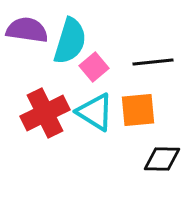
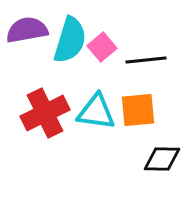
purple semicircle: rotated 18 degrees counterclockwise
cyan semicircle: moved 1 px up
black line: moved 7 px left, 2 px up
pink square: moved 8 px right, 20 px up
cyan triangle: moved 1 px right; rotated 24 degrees counterclockwise
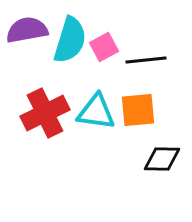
pink square: moved 2 px right; rotated 12 degrees clockwise
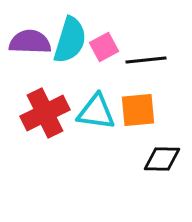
purple semicircle: moved 3 px right, 12 px down; rotated 12 degrees clockwise
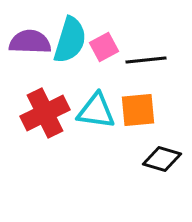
cyan triangle: moved 1 px up
black diamond: rotated 15 degrees clockwise
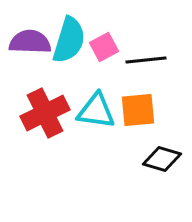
cyan semicircle: moved 1 px left
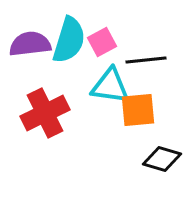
purple semicircle: moved 2 px down; rotated 9 degrees counterclockwise
pink square: moved 2 px left, 5 px up
cyan triangle: moved 14 px right, 25 px up
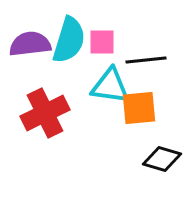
pink square: rotated 28 degrees clockwise
orange square: moved 1 px right, 2 px up
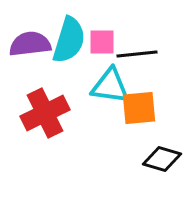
black line: moved 9 px left, 6 px up
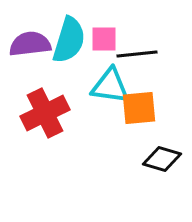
pink square: moved 2 px right, 3 px up
